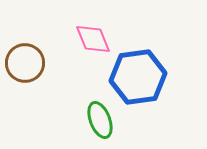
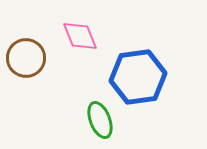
pink diamond: moved 13 px left, 3 px up
brown circle: moved 1 px right, 5 px up
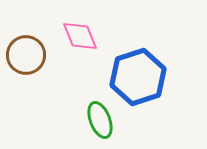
brown circle: moved 3 px up
blue hexagon: rotated 10 degrees counterclockwise
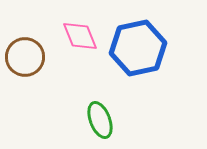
brown circle: moved 1 px left, 2 px down
blue hexagon: moved 29 px up; rotated 6 degrees clockwise
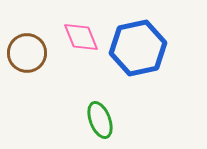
pink diamond: moved 1 px right, 1 px down
brown circle: moved 2 px right, 4 px up
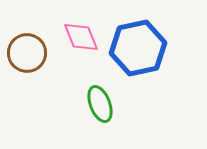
green ellipse: moved 16 px up
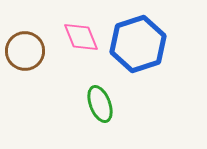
blue hexagon: moved 4 px up; rotated 6 degrees counterclockwise
brown circle: moved 2 px left, 2 px up
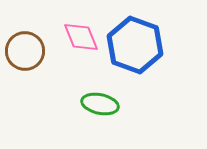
blue hexagon: moved 3 px left, 1 px down; rotated 22 degrees counterclockwise
green ellipse: rotated 57 degrees counterclockwise
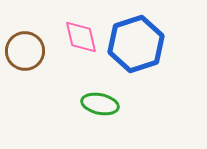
pink diamond: rotated 9 degrees clockwise
blue hexagon: moved 1 px right, 1 px up; rotated 22 degrees clockwise
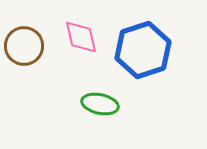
blue hexagon: moved 7 px right, 6 px down
brown circle: moved 1 px left, 5 px up
